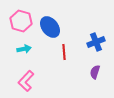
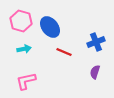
red line: rotated 63 degrees counterclockwise
pink L-shape: rotated 35 degrees clockwise
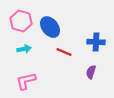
blue cross: rotated 24 degrees clockwise
purple semicircle: moved 4 px left
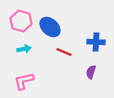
blue ellipse: rotated 10 degrees counterclockwise
pink L-shape: moved 2 px left
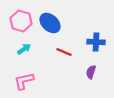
blue ellipse: moved 4 px up
cyan arrow: rotated 24 degrees counterclockwise
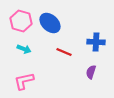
cyan arrow: rotated 56 degrees clockwise
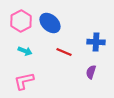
pink hexagon: rotated 15 degrees clockwise
cyan arrow: moved 1 px right, 2 px down
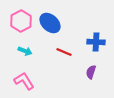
pink L-shape: rotated 70 degrees clockwise
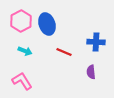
blue ellipse: moved 3 px left, 1 px down; rotated 30 degrees clockwise
purple semicircle: rotated 24 degrees counterclockwise
pink L-shape: moved 2 px left
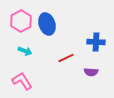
red line: moved 2 px right, 6 px down; rotated 49 degrees counterclockwise
purple semicircle: rotated 80 degrees counterclockwise
